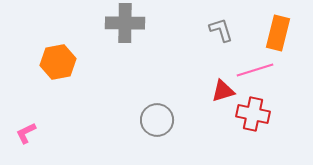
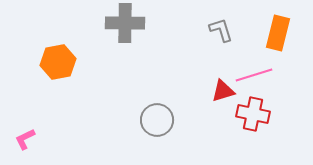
pink line: moved 1 px left, 5 px down
pink L-shape: moved 1 px left, 6 px down
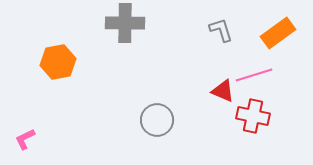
orange rectangle: rotated 40 degrees clockwise
red triangle: rotated 40 degrees clockwise
red cross: moved 2 px down
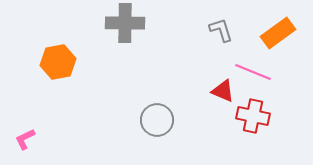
pink line: moved 1 px left, 3 px up; rotated 39 degrees clockwise
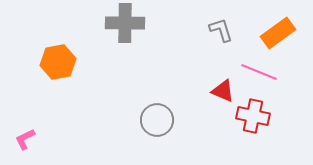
pink line: moved 6 px right
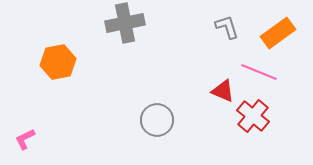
gray cross: rotated 12 degrees counterclockwise
gray L-shape: moved 6 px right, 3 px up
red cross: rotated 28 degrees clockwise
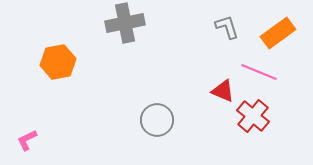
pink L-shape: moved 2 px right, 1 px down
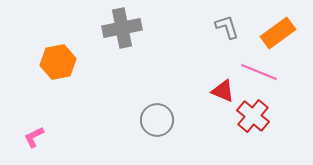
gray cross: moved 3 px left, 5 px down
pink L-shape: moved 7 px right, 3 px up
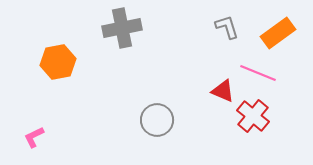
pink line: moved 1 px left, 1 px down
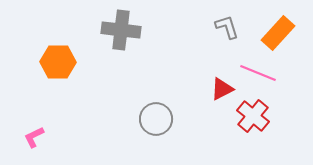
gray cross: moved 1 px left, 2 px down; rotated 18 degrees clockwise
orange rectangle: rotated 12 degrees counterclockwise
orange hexagon: rotated 12 degrees clockwise
red triangle: moved 1 px left, 2 px up; rotated 50 degrees counterclockwise
gray circle: moved 1 px left, 1 px up
